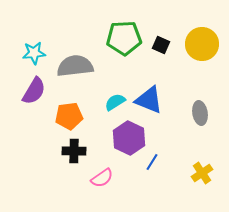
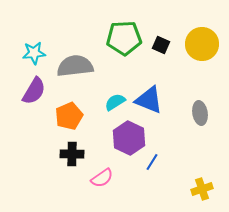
orange pentagon: rotated 16 degrees counterclockwise
black cross: moved 2 px left, 3 px down
yellow cross: moved 16 px down; rotated 15 degrees clockwise
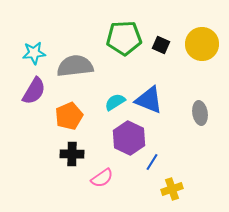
yellow cross: moved 30 px left
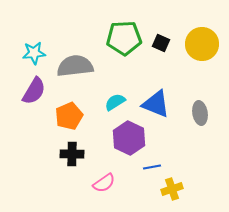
black square: moved 2 px up
blue triangle: moved 7 px right, 4 px down
blue line: moved 5 px down; rotated 48 degrees clockwise
pink semicircle: moved 2 px right, 5 px down
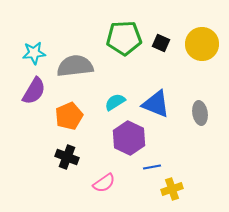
black cross: moved 5 px left, 3 px down; rotated 20 degrees clockwise
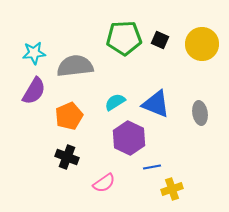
black square: moved 1 px left, 3 px up
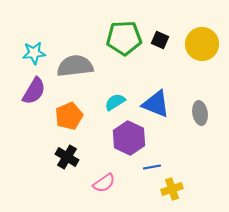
black cross: rotated 10 degrees clockwise
